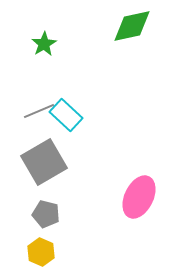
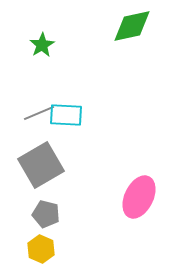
green star: moved 2 px left, 1 px down
gray line: moved 2 px down
cyan rectangle: rotated 40 degrees counterclockwise
gray square: moved 3 px left, 3 px down
yellow hexagon: moved 3 px up
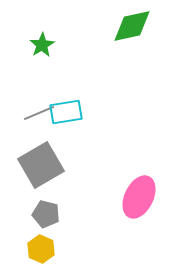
cyan rectangle: moved 3 px up; rotated 12 degrees counterclockwise
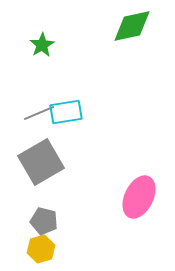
gray square: moved 3 px up
gray pentagon: moved 2 px left, 7 px down
yellow hexagon: rotated 20 degrees clockwise
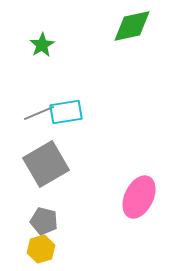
gray square: moved 5 px right, 2 px down
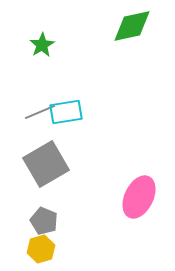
gray line: moved 1 px right, 1 px up
gray pentagon: rotated 8 degrees clockwise
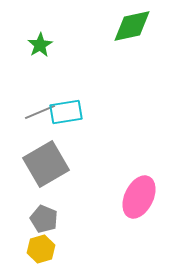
green star: moved 2 px left
gray pentagon: moved 2 px up
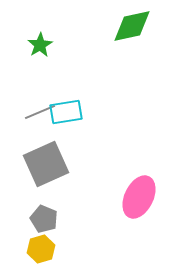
gray square: rotated 6 degrees clockwise
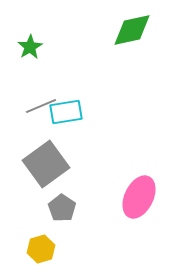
green diamond: moved 4 px down
green star: moved 10 px left, 2 px down
gray line: moved 1 px right, 6 px up
gray square: rotated 12 degrees counterclockwise
gray pentagon: moved 18 px right, 11 px up; rotated 12 degrees clockwise
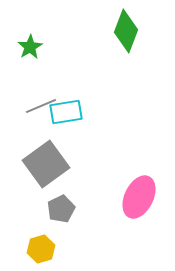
green diamond: moved 6 px left, 1 px down; rotated 57 degrees counterclockwise
gray pentagon: moved 1 px left, 1 px down; rotated 12 degrees clockwise
